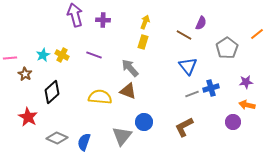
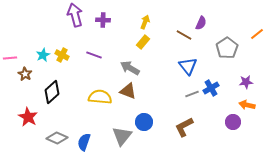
yellow rectangle: rotated 24 degrees clockwise
gray arrow: rotated 18 degrees counterclockwise
blue cross: rotated 14 degrees counterclockwise
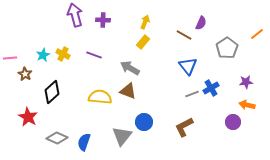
yellow cross: moved 1 px right, 1 px up
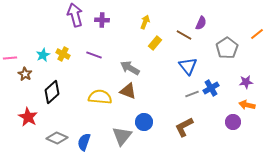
purple cross: moved 1 px left
yellow rectangle: moved 12 px right, 1 px down
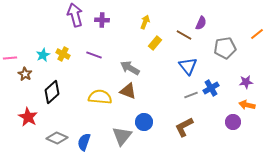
gray pentagon: moved 2 px left; rotated 25 degrees clockwise
gray line: moved 1 px left, 1 px down
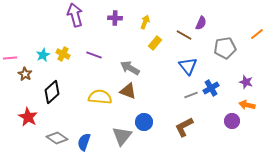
purple cross: moved 13 px right, 2 px up
purple star: rotated 24 degrees clockwise
purple circle: moved 1 px left, 1 px up
gray diamond: rotated 10 degrees clockwise
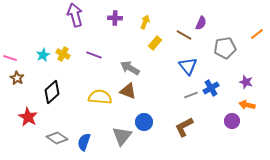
pink line: rotated 24 degrees clockwise
brown star: moved 8 px left, 4 px down
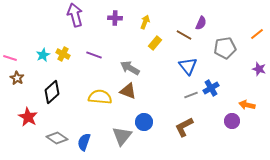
purple star: moved 13 px right, 13 px up
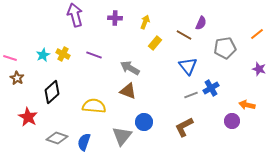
yellow semicircle: moved 6 px left, 9 px down
gray diamond: rotated 15 degrees counterclockwise
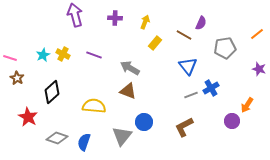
orange arrow: rotated 70 degrees counterclockwise
